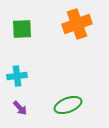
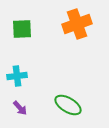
green ellipse: rotated 52 degrees clockwise
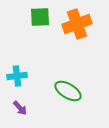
green square: moved 18 px right, 12 px up
green ellipse: moved 14 px up
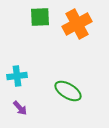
orange cross: rotated 8 degrees counterclockwise
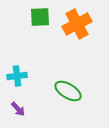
purple arrow: moved 2 px left, 1 px down
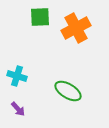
orange cross: moved 1 px left, 4 px down
cyan cross: rotated 24 degrees clockwise
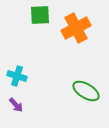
green square: moved 2 px up
green ellipse: moved 18 px right
purple arrow: moved 2 px left, 4 px up
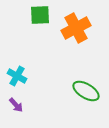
cyan cross: rotated 12 degrees clockwise
